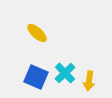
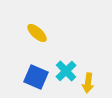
cyan cross: moved 1 px right, 2 px up
yellow arrow: moved 1 px left, 2 px down
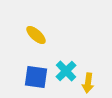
yellow ellipse: moved 1 px left, 2 px down
blue square: rotated 15 degrees counterclockwise
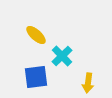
cyan cross: moved 4 px left, 15 px up
blue square: rotated 15 degrees counterclockwise
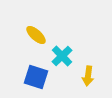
blue square: rotated 25 degrees clockwise
yellow arrow: moved 7 px up
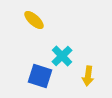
yellow ellipse: moved 2 px left, 15 px up
blue square: moved 4 px right, 1 px up
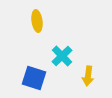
yellow ellipse: moved 3 px right, 1 px down; rotated 40 degrees clockwise
blue square: moved 6 px left, 2 px down
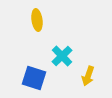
yellow ellipse: moved 1 px up
yellow arrow: rotated 12 degrees clockwise
